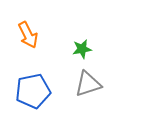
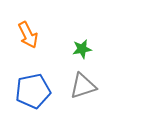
gray triangle: moved 5 px left, 2 px down
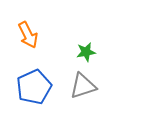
green star: moved 4 px right, 3 px down
blue pentagon: moved 1 px right, 4 px up; rotated 12 degrees counterclockwise
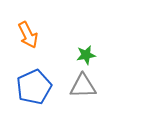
green star: moved 3 px down
gray triangle: rotated 16 degrees clockwise
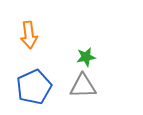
orange arrow: moved 1 px right; rotated 20 degrees clockwise
green star: moved 2 px down
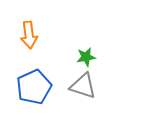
gray triangle: rotated 20 degrees clockwise
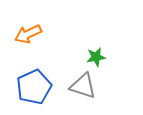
orange arrow: moved 1 px left, 1 px up; rotated 72 degrees clockwise
green star: moved 10 px right
